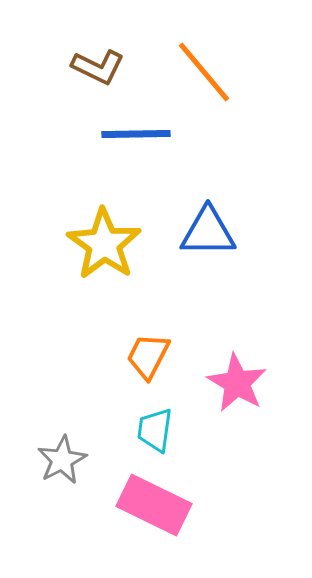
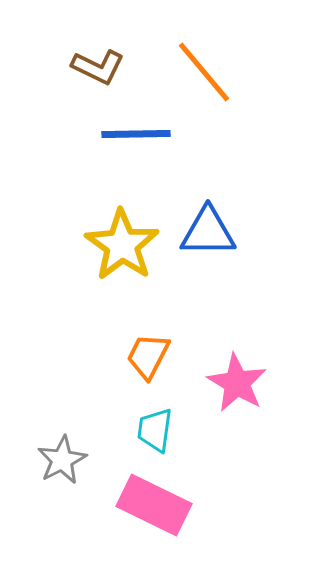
yellow star: moved 18 px right, 1 px down
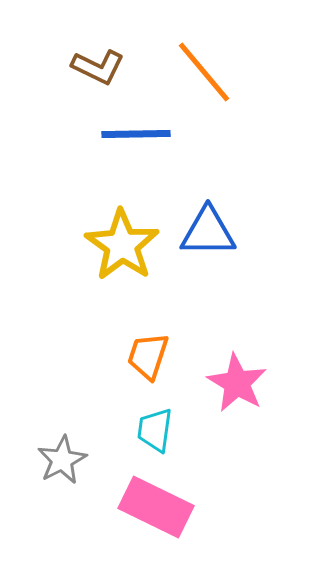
orange trapezoid: rotated 9 degrees counterclockwise
pink rectangle: moved 2 px right, 2 px down
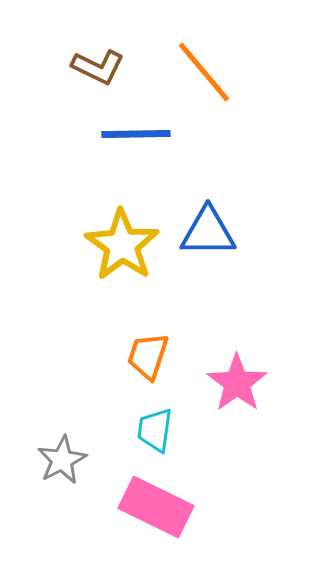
pink star: rotated 6 degrees clockwise
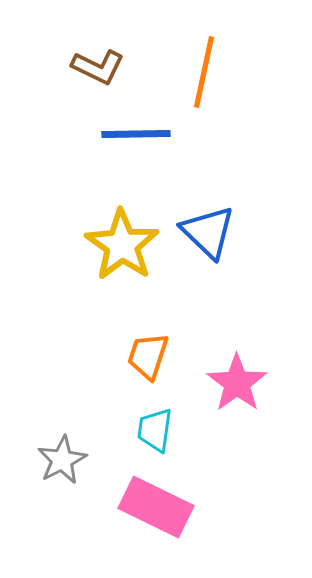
orange line: rotated 52 degrees clockwise
blue triangle: rotated 44 degrees clockwise
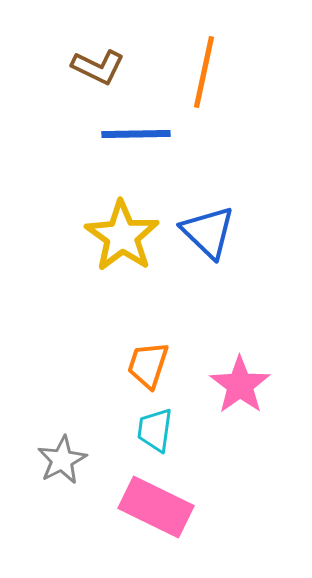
yellow star: moved 9 px up
orange trapezoid: moved 9 px down
pink star: moved 3 px right, 2 px down
